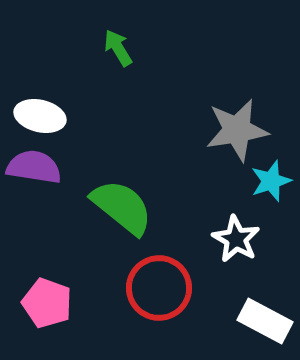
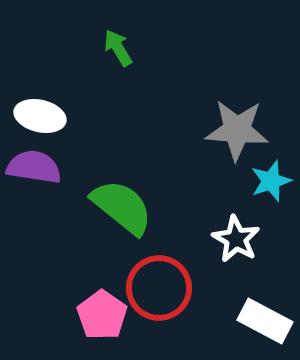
gray star: rotated 14 degrees clockwise
pink pentagon: moved 55 px right, 12 px down; rotated 15 degrees clockwise
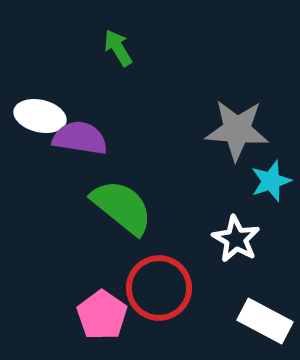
purple semicircle: moved 46 px right, 29 px up
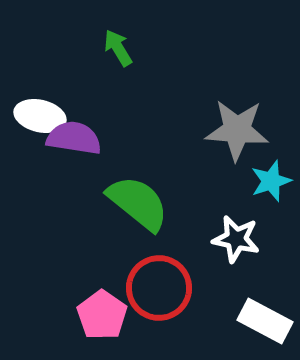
purple semicircle: moved 6 px left
green semicircle: moved 16 px right, 4 px up
white star: rotated 18 degrees counterclockwise
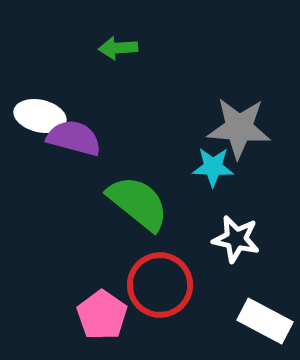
green arrow: rotated 63 degrees counterclockwise
gray star: moved 2 px right, 2 px up
purple semicircle: rotated 6 degrees clockwise
cyan star: moved 58 px left, 14 px up; rotated 21 degrees clockwise
red circle: moved 1 px right, 3 px up
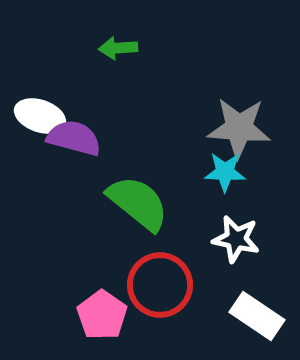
white ellipse: rotated 6 degrees clockwise
cyan star: moved 12 px right, 5 px down
white rectangle: moved 8 px left, 5 px up; rotated 6 degrees clockwise
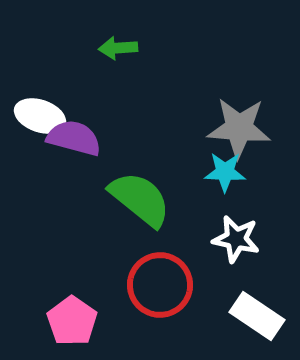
green semicircle: moved 2 px right, 4 px up
pink pentagon: moved 30 px left, 6 px down
